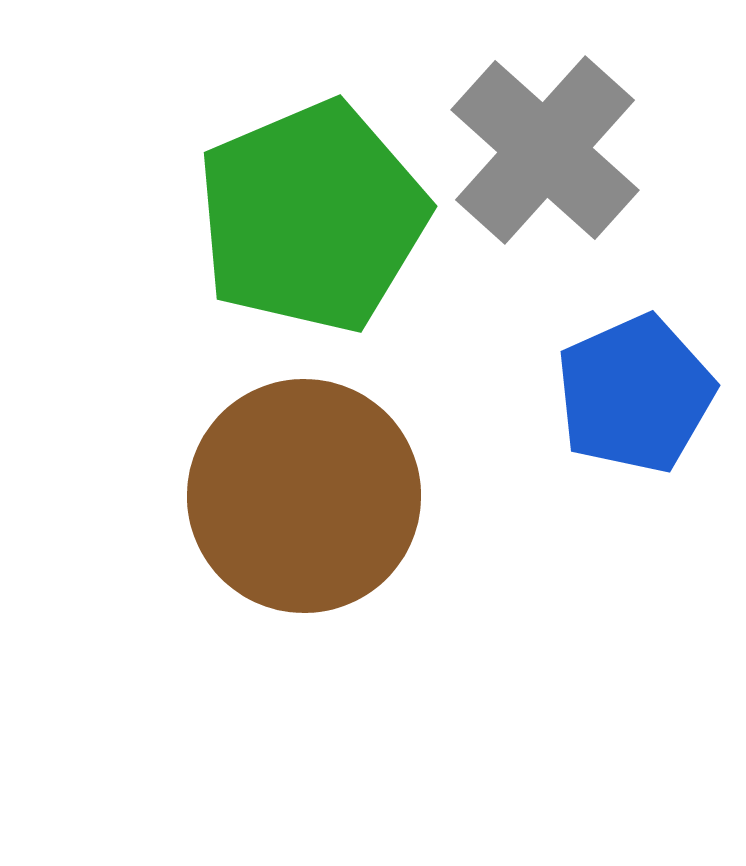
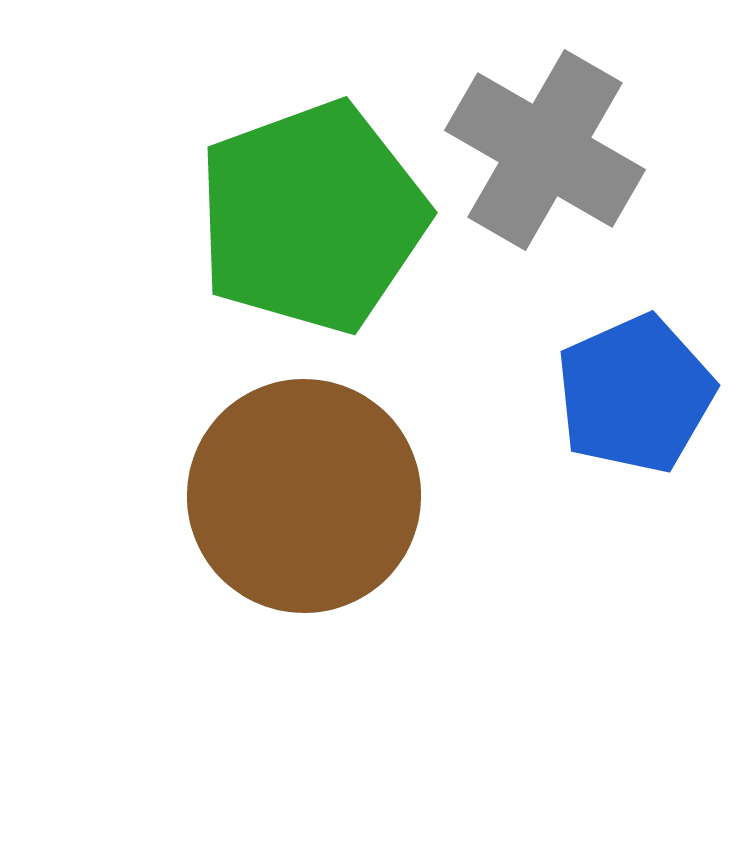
gray cross: rotated 12 degrees counterclockwise
green pentagon: rotated 3 degrees clockwise
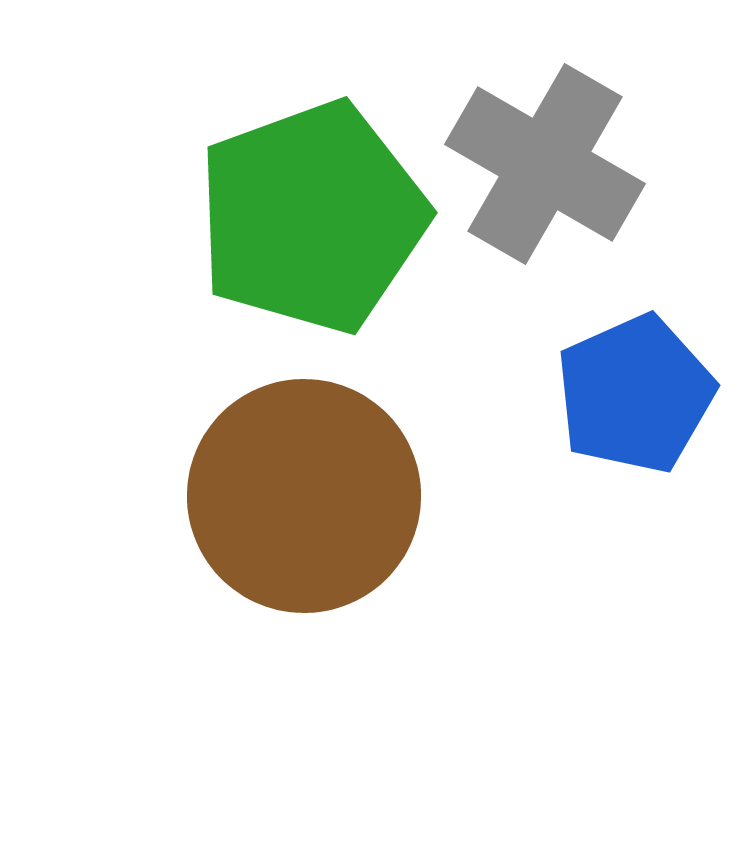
gray cross: moved 14 px down
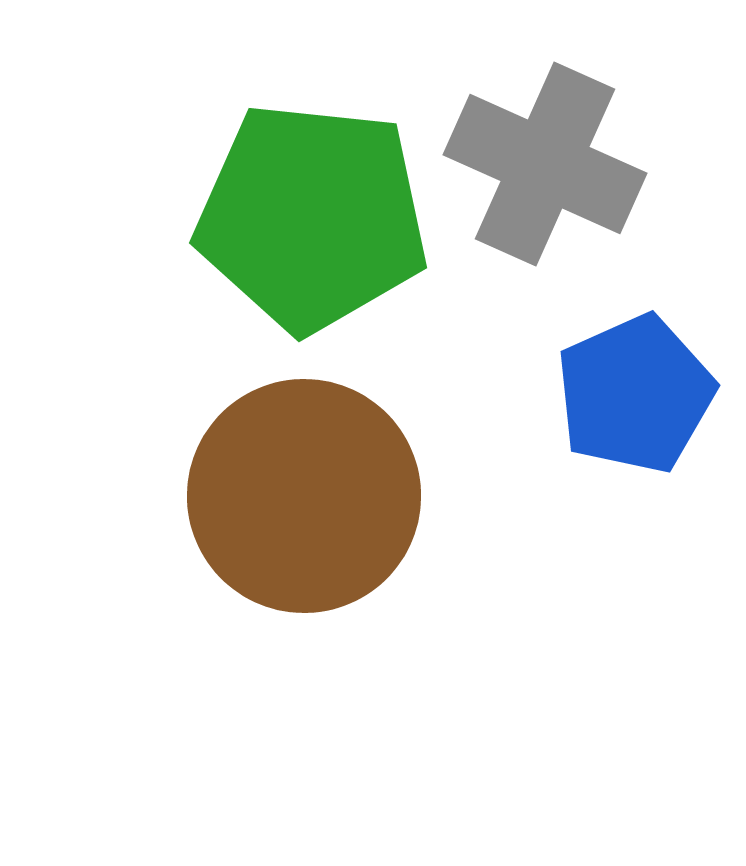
gray cross: rotated 6 degrees counterclockwise
green pentagon: rotated 26 degrees clockwise
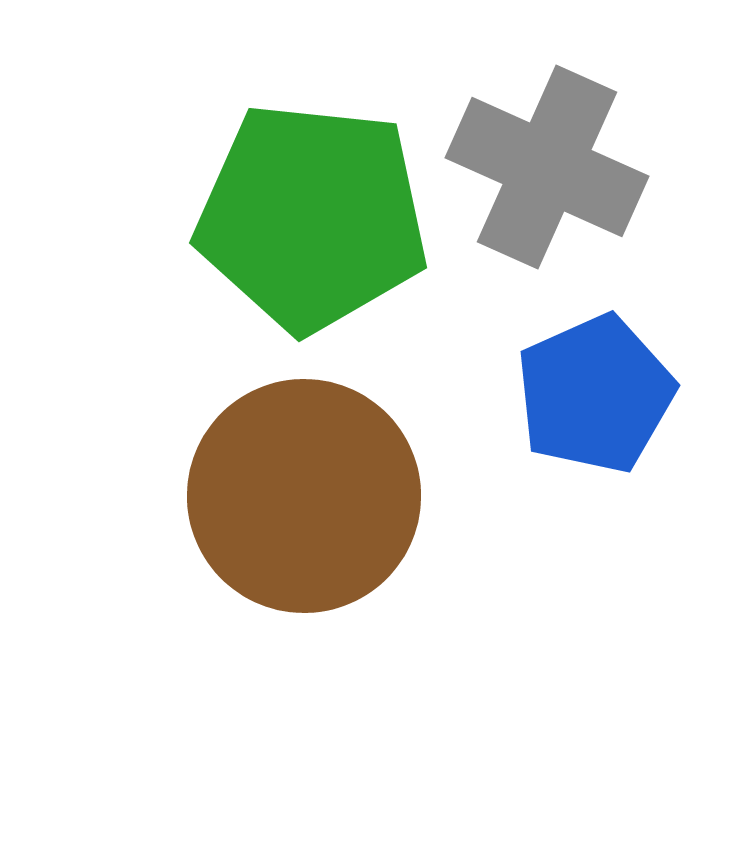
gray cross: moved 2 px right, 3 px down
blue pentagon: moved 40 px left
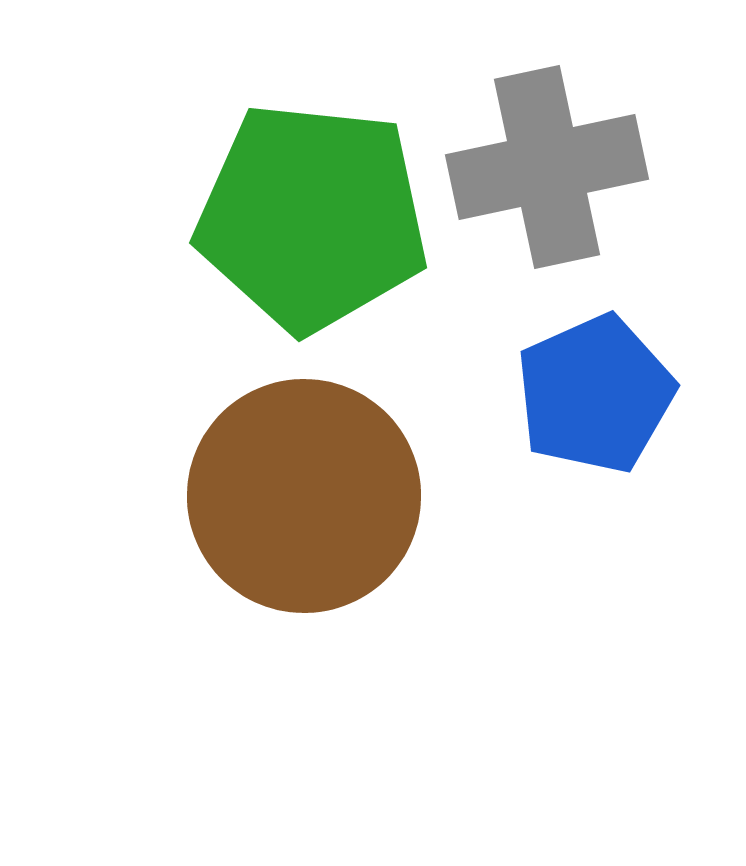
gray cross: rotated 36 degrees counterclockwise
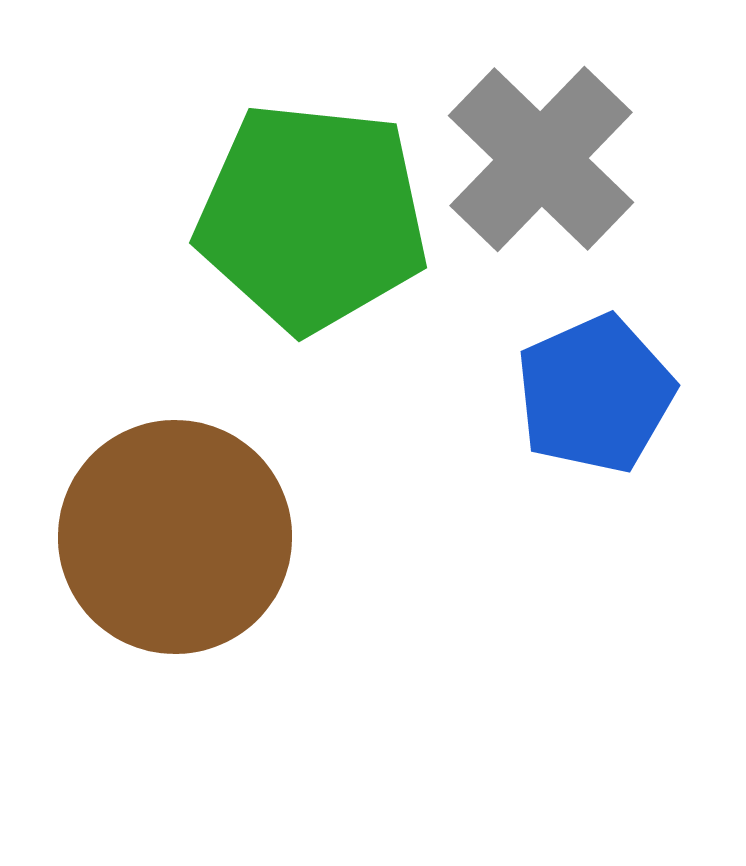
gray cross: moved 6 px left, 8 px up; rotated 34 degrees counterclockwise
brown circle: moved 129 px left, 41 px down
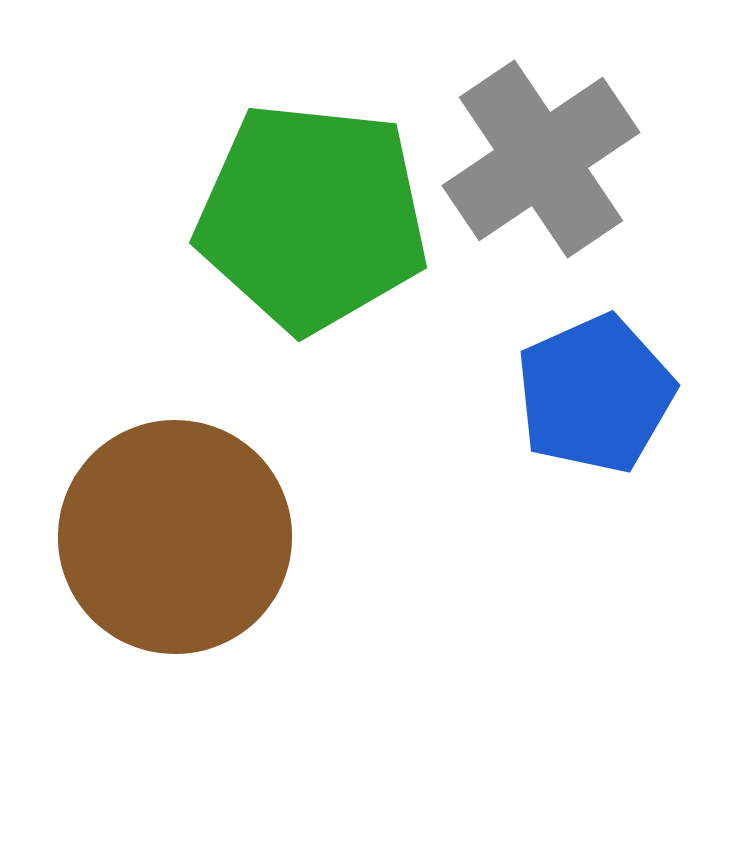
gray cross: rotated 12 degrees clockwise
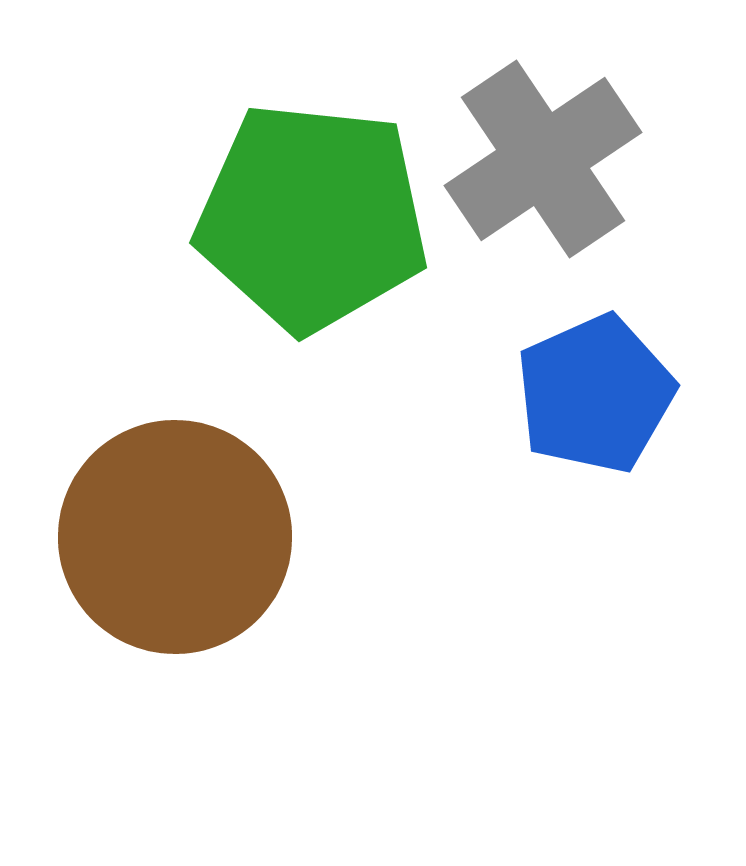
gray cross: moved 2 px right
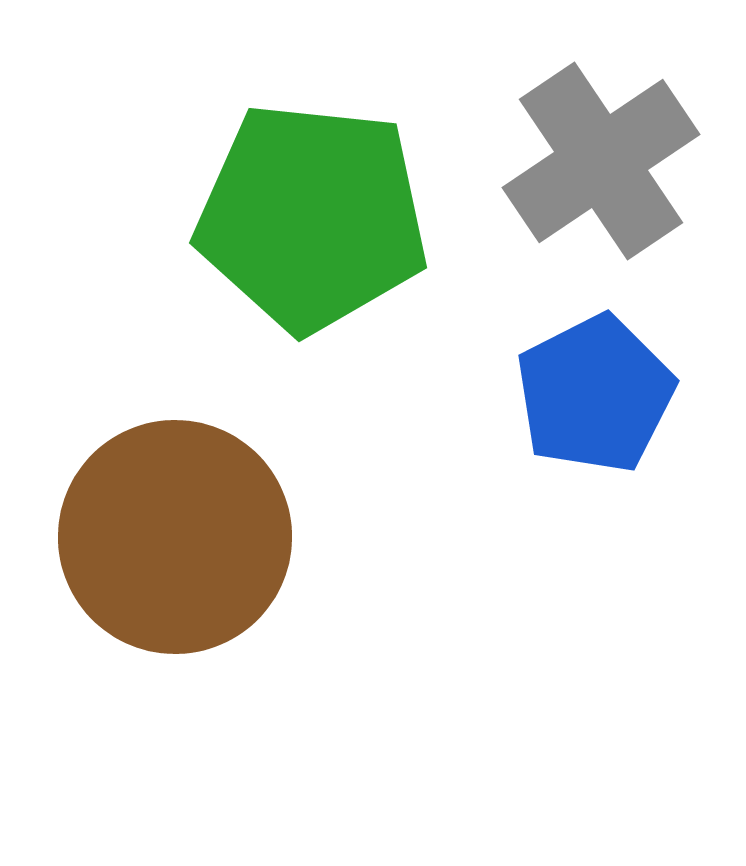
gray cross: moved 58 px right, 2 px down
blue pentagon: rotated 3 degrees counterclockwise
